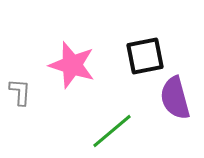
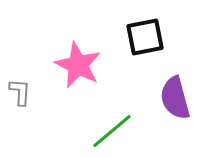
black square: moved 19 px up
pink star: moved 6 px right; rotated 9 degrees clockwise
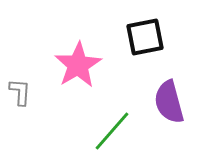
pink star: rotated 15 degrees clockwise
purple semicircle: moved 6 px left, 4 px down
green line: rotated 9 degrees counterclockwise
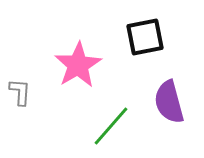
green line: moved 1 px left, 5 px up
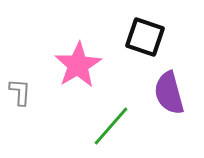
black square: rotated 30 degrees clockwise
purple semicircle: moved 9 px up
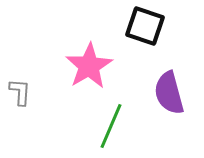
black square: moved 11 px up
pink star: moved 11 px right, 1 px down
green line: rotated 18 degrees counterclockwise
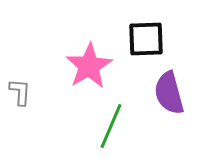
black square: moved 1 px right, 13 px down; rotated 21 degrees counterclockwise
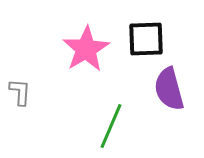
pink star: moved 3 px left, 17 px up
purple semicircle: moved 4 px up
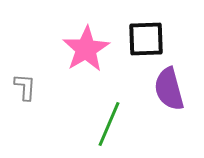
gray L-shape: moved 5 px right, 5 px up
green line: moved 2 px left, 2 px up
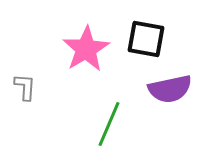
black square: rotated 12 degrees clockwise
purple semicircle: moved 1 px right; rotated 87 degrees counterclockwise
